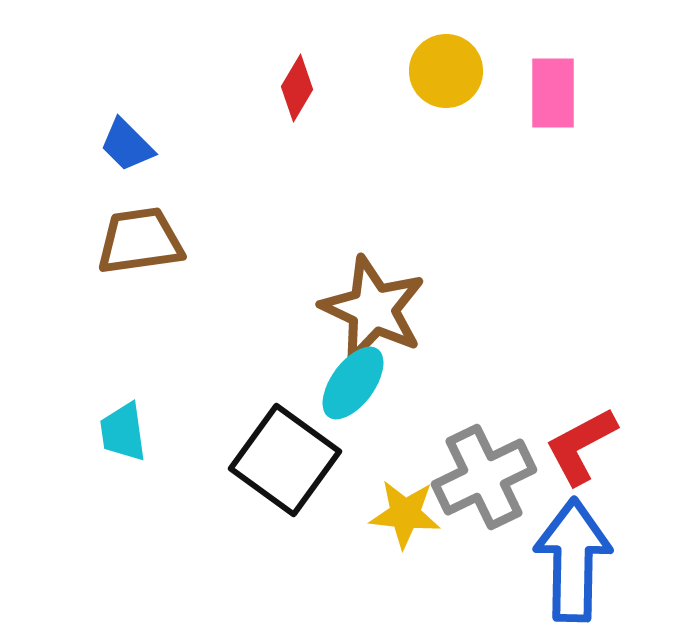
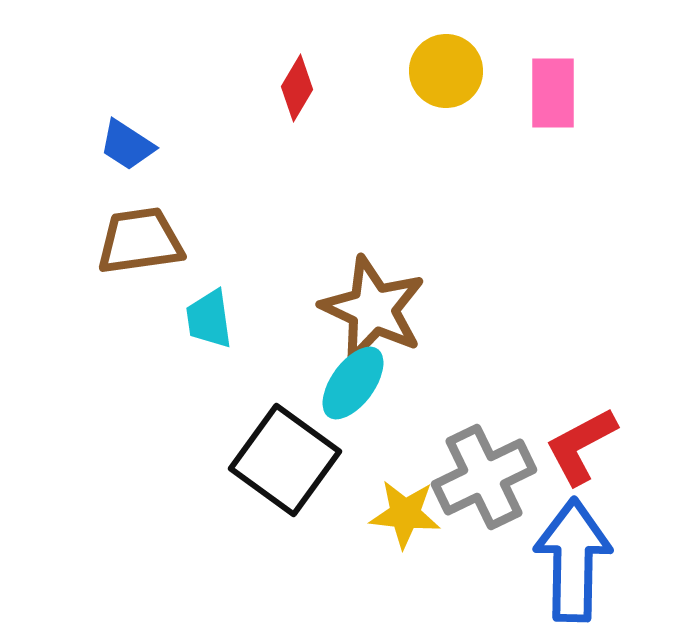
blue trapezoid: rotated 12 degrees counterclockwise
cyan trapezoid: moved 86 px right, 113 px up
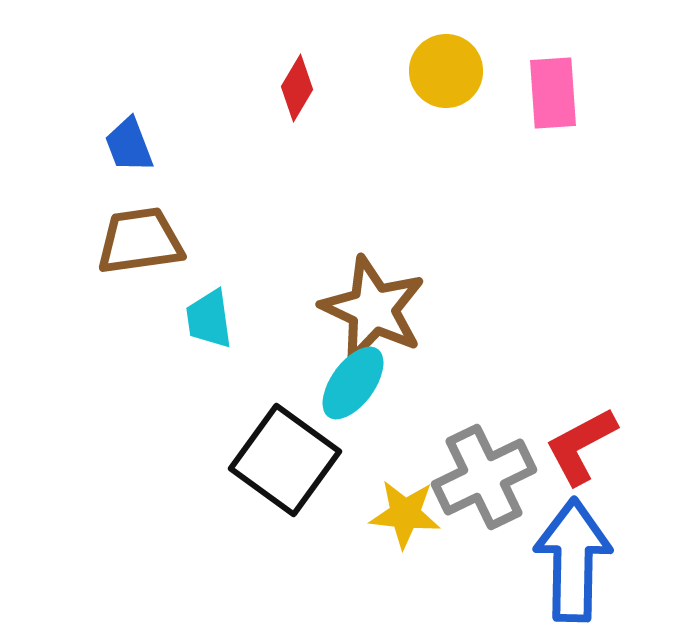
pink rectangle: rotated 4 degrees counterclockwise
blue trapezoid: moved 2 px right; rotated 36 degrees clockwise
